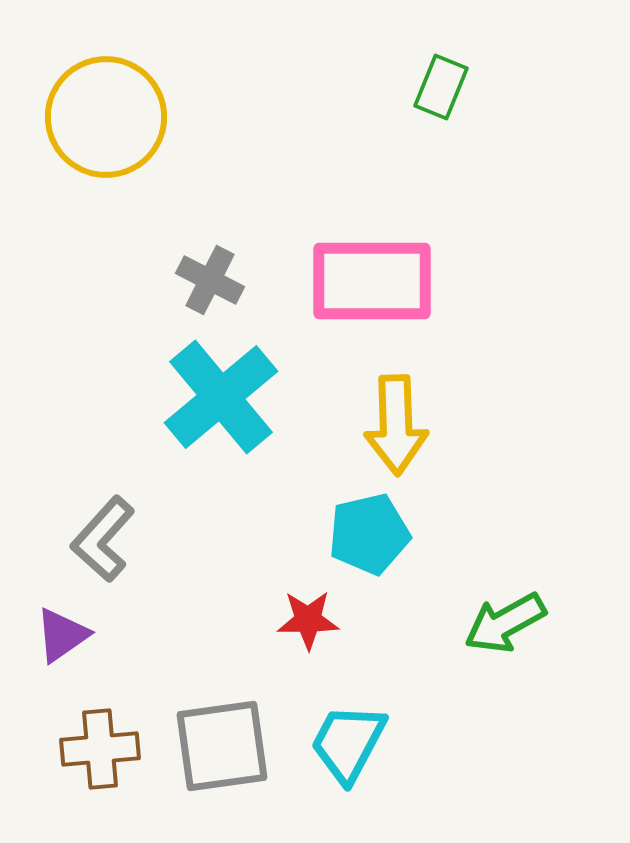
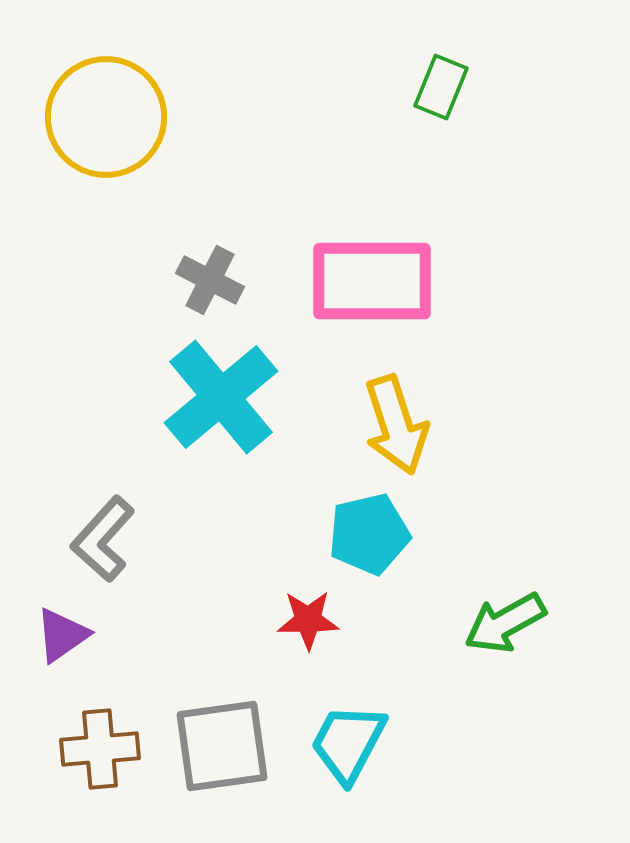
yellow arrow: rotated 16 degrees counterclockwise
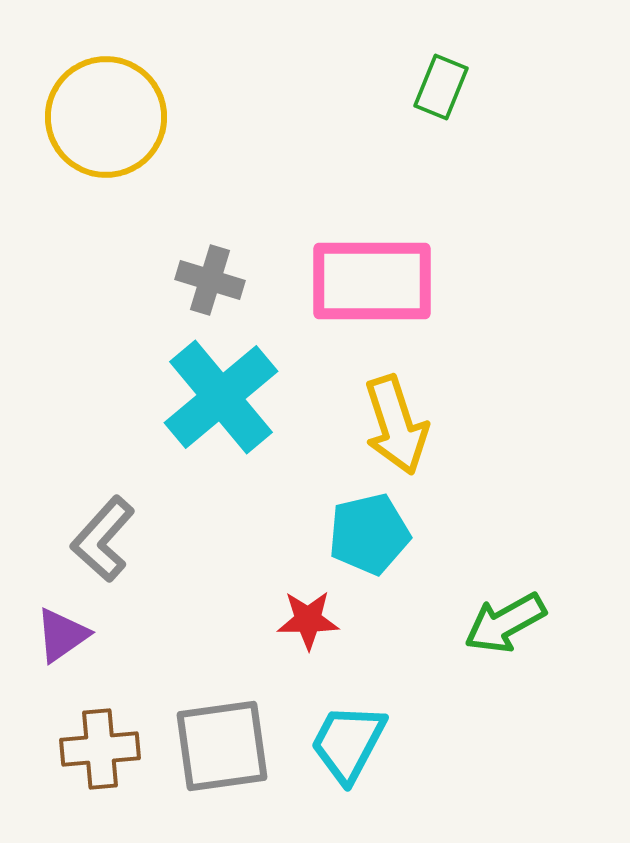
gray cross: rotated 10 degrees counterclockwise
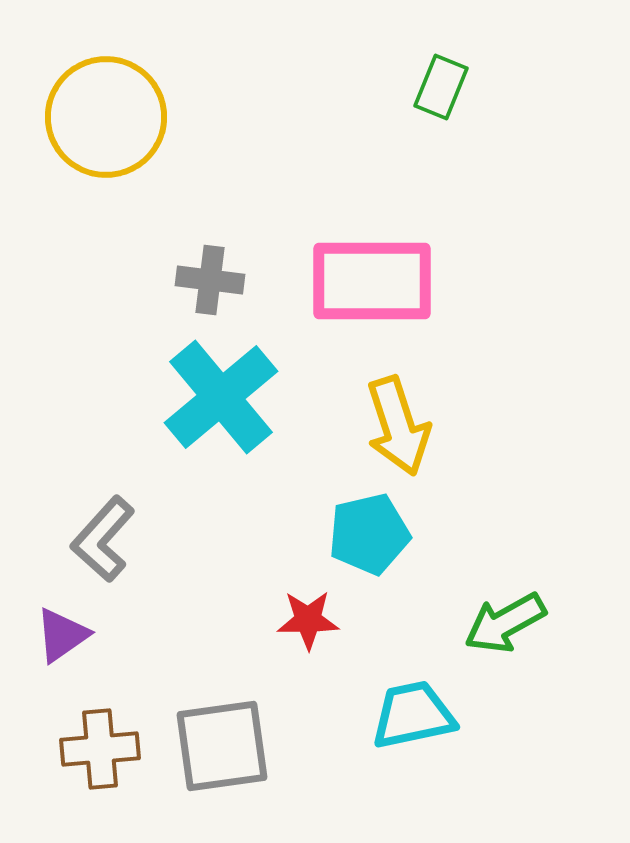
gray cross: rotated 10 degrees counterclockwise
yellow arrow: moved 2 px right, 1 px down
cyan trapezoid: moved 65 px right, 28 px up; rotated 50 degrees clockwise
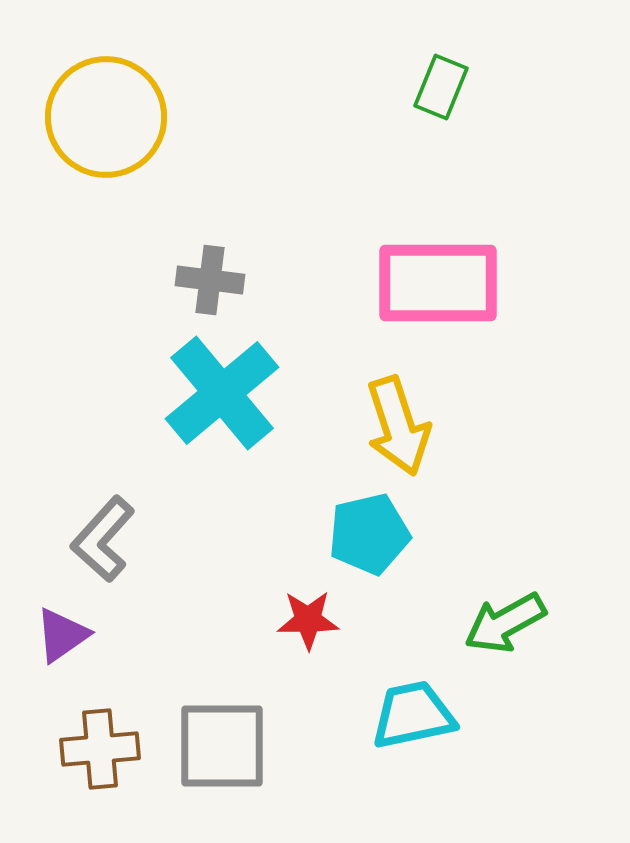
pink rectangle: moved 66 px right, 2 px down
cyan cross: moved 1 px right, 4 px up
gray square: rotated 8 degrees clockwise
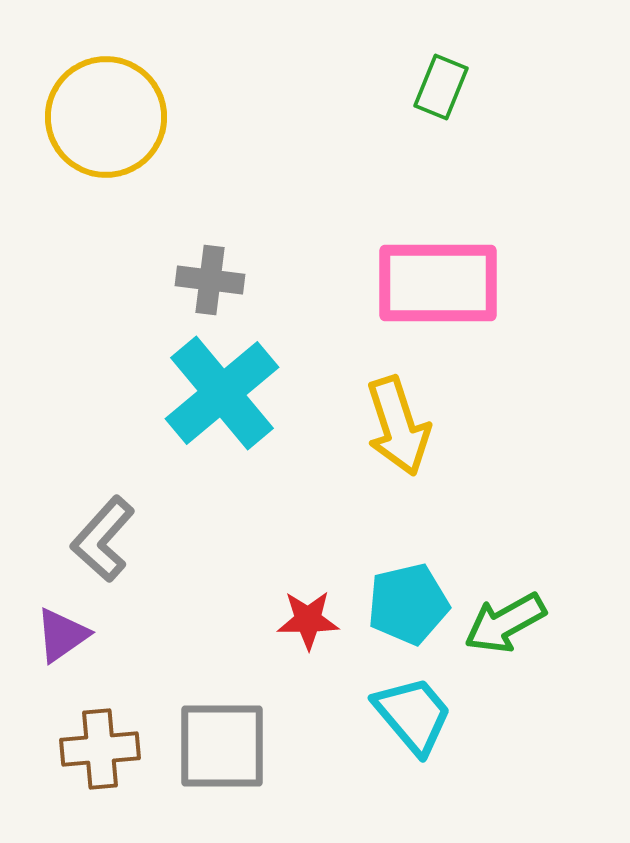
cyan pentagon: moved 39 px right, 70 px down
cyan trapezoid: rotated 62 degrees clockwise
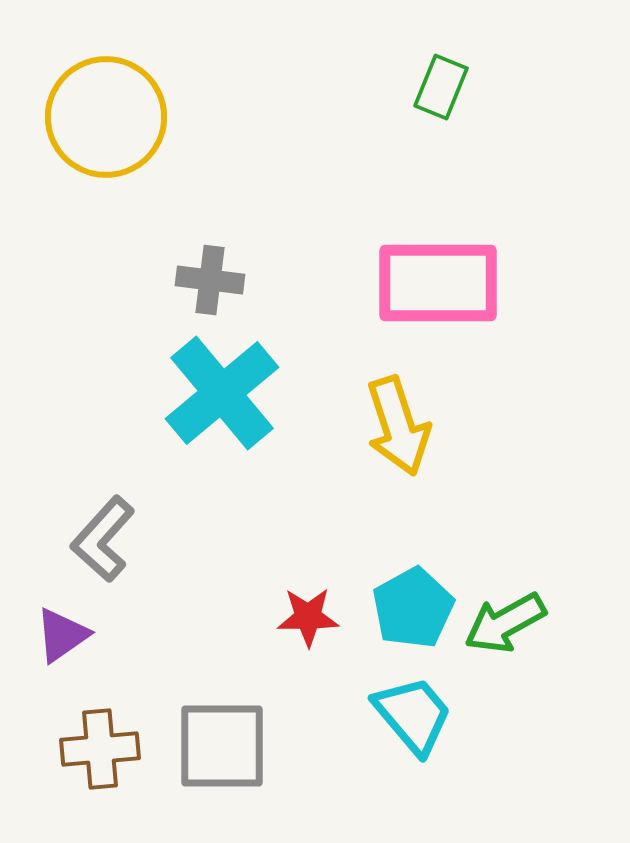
cyan pentagon: moved 5 px right, 4 px down; rotated 16 degrees counterclockwise
red star: moved 3 px up
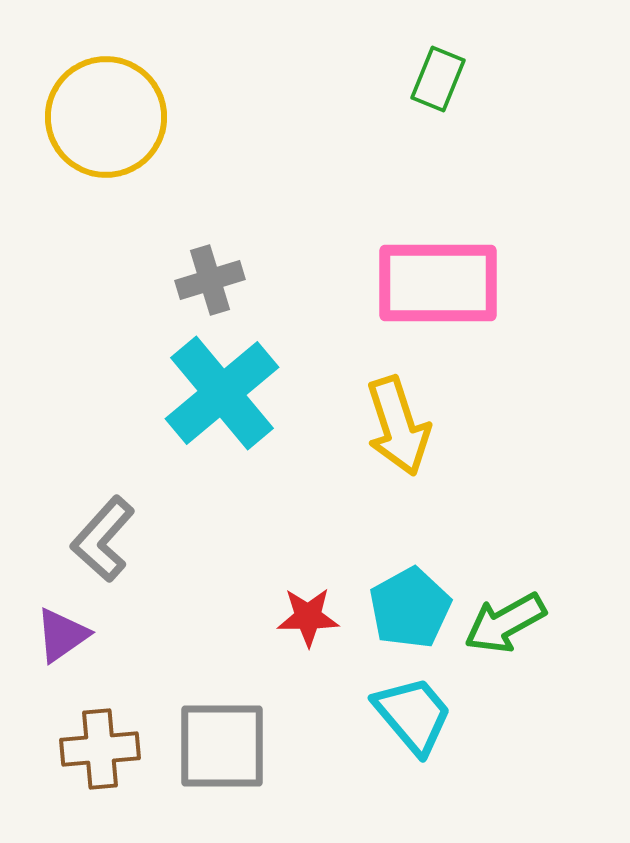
green rectangle: moved 3 px left, 8 px up
gray cross: rotated 24 degrees counterclockwise
cyan pentagon: moved 3 px left
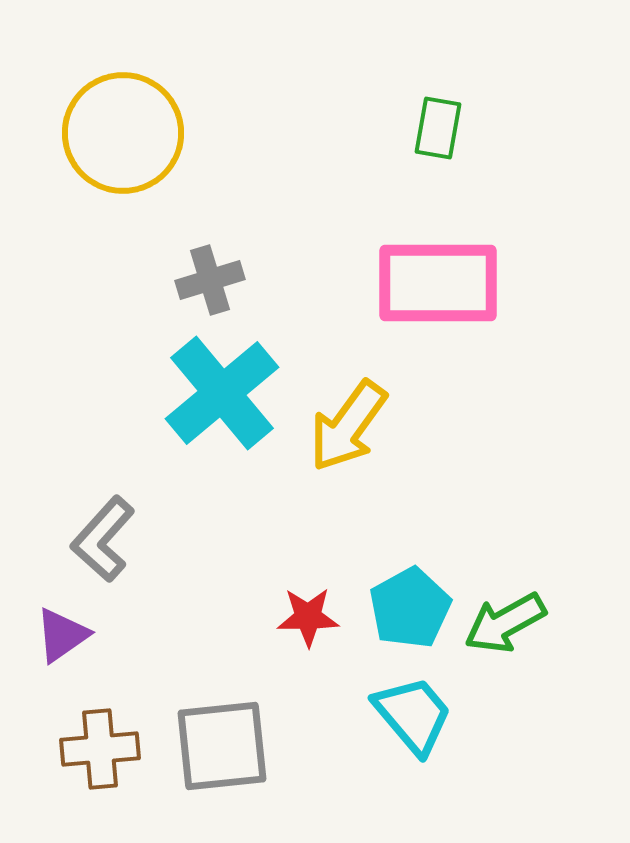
green rectangle: moved 49 px down; rotated 12 degrees counterclockwise
yellow circle: moved 17 px right, 16 px down
yellow arrow: moved 50 px left; rotated 54 degrees clockwise
gray square: rotated 6 degrees counterclockwise
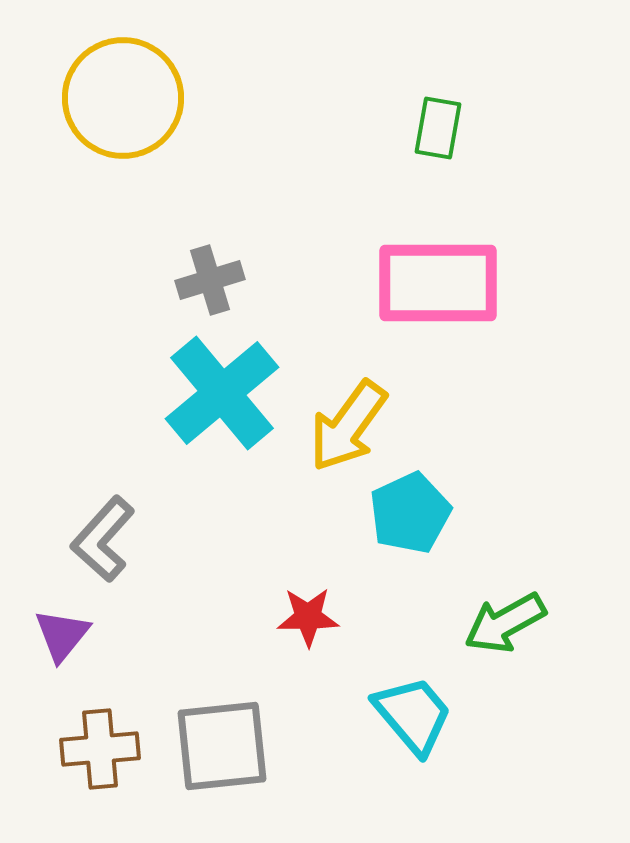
yellow circle: moved 35 px up
cyan pentagon: moved 95 px up; rotated 4 degrees clockwise
purple triangle: rotated 16 degrees counterclockwise
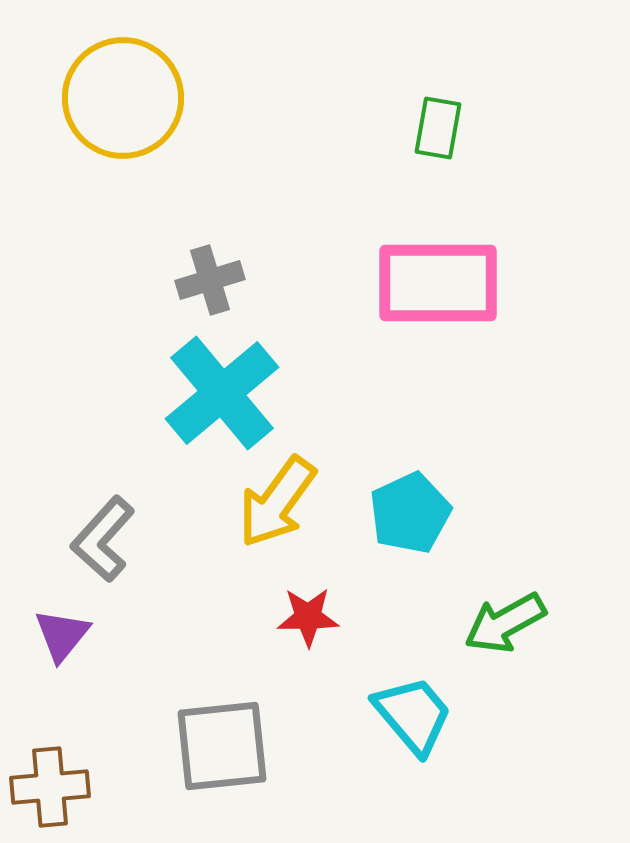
yellow arrow: moved 71 px left, 76 px down
brown cross: moved 50 px left, 38 px down
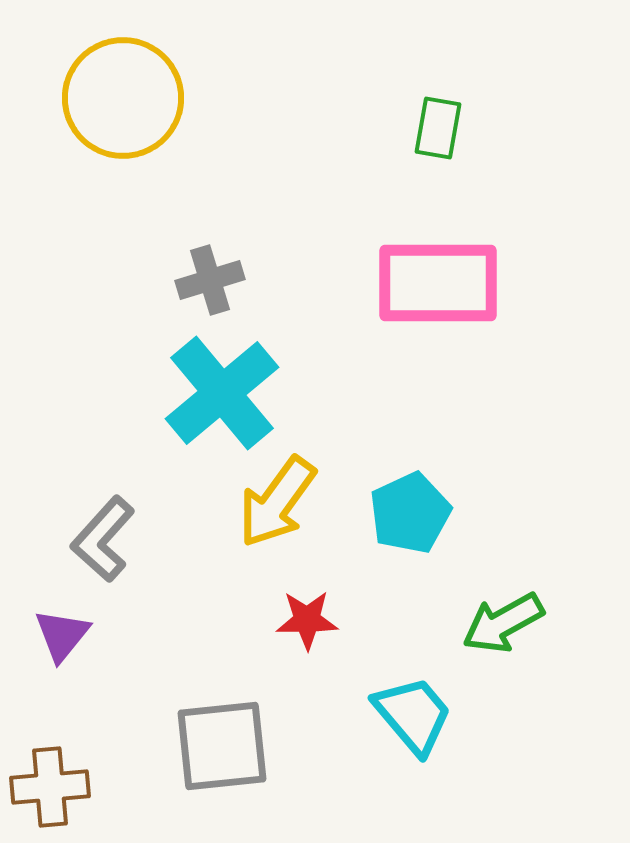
red star: moved 1 px left, 3 px down
green arrow: moved 2 px left
